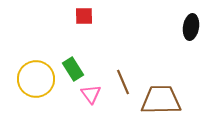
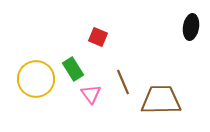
red square: moved 14 px right, 21 px down; rotated 24 degrees clockwise
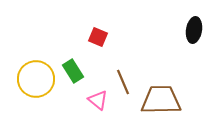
black ellipse: moved 3 px right, 3 px down
green rectangle: moved 2 px down
pink triangle: moved 7 px right, 6 px down; rotated 15 degrees counterclockwise
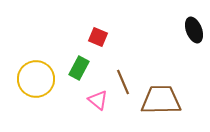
black ellipse: rotated 30 degrees counterclockwise
green rectangle: moved 6 px right, 3 px up; rotated 60 degrees clockwise
